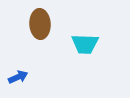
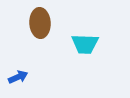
brown ellipse: moved 1 px up
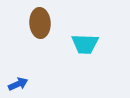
blue arrow: moved 7 px down
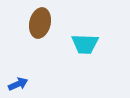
brown ellipse: rotated 16 degrees clockwise
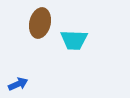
cyan trapezoid: moved 11 px left, 4 px up
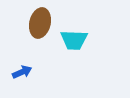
blue arrow: moved 4 px right, 12 px up
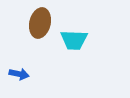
blue arrow: moved 3 px left, 2 px down; rotated 36 degrees clockwise
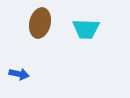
cyan trapezoid: moved 12 px right, 11 px up
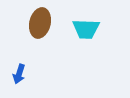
blue arrow: rotated 96 degrees clockwise
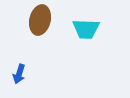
brown ellipse: moved 3 px up
